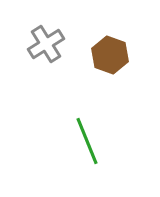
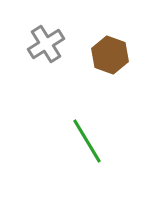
green line: rotated 9 degrees counterclockwise
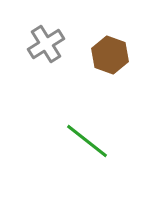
green line: rotated 21 degrees counterclockwise
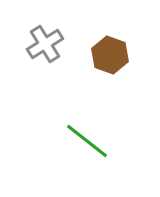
gray cross: moved 1 px left
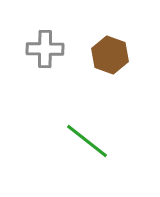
gray cross: moved 5 px down; rotated 33 degrees clockwise
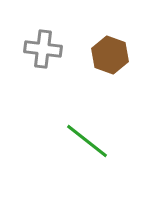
gray cross: moved 2 px left; rotated 6 degrees clockwise
